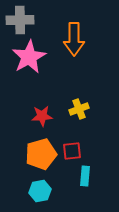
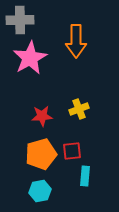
orange arrow: moved 2 px right, 2 px down
pink star: moved 1 px right, 1 px down
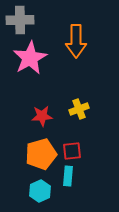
cyan rectangle: moved 17 px left
cyan hexagon: rotated 15 degrees counterclockwise
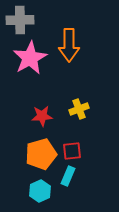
orange arrow: moved 7 px left, 4 px down
cyan rectangle: rotated 18 degrees clockwise
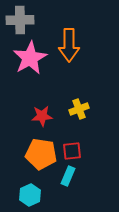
orange pentagon: rotated 24 degrees clockwise
cyan hexagon: moved 10 px left, 4 px down
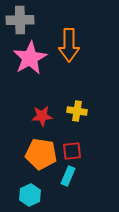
yellow cross: moved 2 px left, 2 px down; rotated 30 degrees clockwise
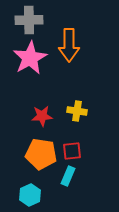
gray cross: moved 9 px right
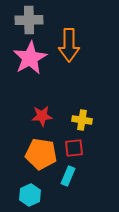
yellow cross: moved 5 px right, 9 px down
red square: moved 2 px right, 3 px up
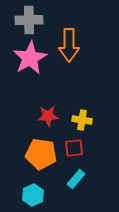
red star: moved 6 px right
cyan rectangle: moved 8 px right, 3 px down; rotated 18 degrees clockwise
cyan hexagon: moved 3 px right
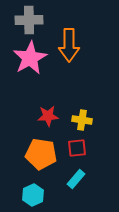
red square: moved 3 px right
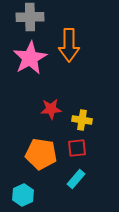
gray cross: moved 1 px right, 3 px up
red star: moved 3 px right, 7 px up
cyan hexagon: moved 10 px left
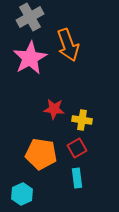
gray cross: rotated 28 degrees counterclockwise
orange arrow: moved 1 px left; rotated 20 degrees counterclockwise
red star: moved 3 px right; rotated 10 degrees clockwise
red square: rotated 24 degrees counterclockwise
cyan rectangle: moved 1 px right, 1 px up; rotated 48 degrees counterclockwise
cyan hexagon: moved 1 px left, 1 px up
